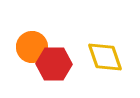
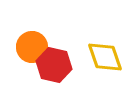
red hexagon: moved 1 px down; rotated 12 degrees clockwise
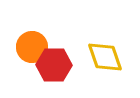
red hexagon: rotated 12 degrees counterclockwise
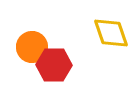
yellow diamond: moved 6 px right, 24 px up
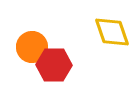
yellow diamond: moved 1 px right, 1 px up
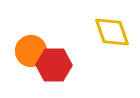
orange circle: moved 1 px left, 4 px down
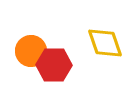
yellow diamond: moved 7 px left, 11 px down
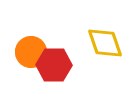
orange circle: moved 1 px down
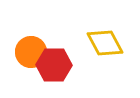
yellow diamond: rotated 9 degrees counterclockwise
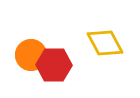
orange circle: moved 3 px down
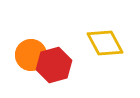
red hexagon: rotated 16 degrees counterclockwise
